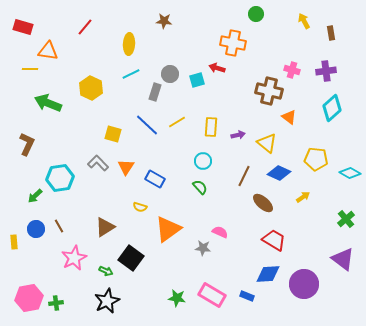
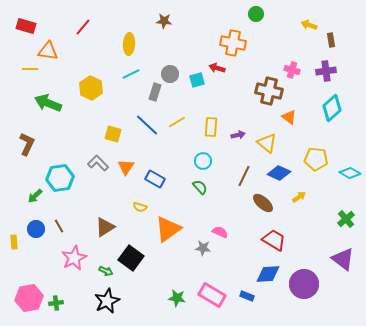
yellow arrow at (304, 21): moved 5 px right, 4 px down; rotated 42 degrees counterclockwise
red rectangle at (23, 27): moved 3 px right, 1 px up
red line at (85, 27): moved 2 px left
brown rectangle at (331, 33): moved 7 px down
yellow arrow at (303, 197): moved 4 px left
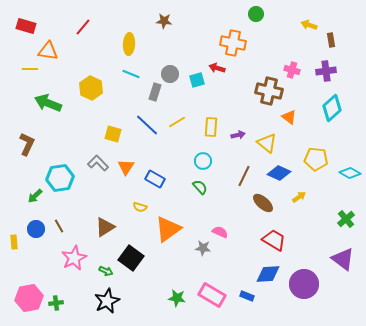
cyan line at (131, 74): rotated 48 degrees clockwise
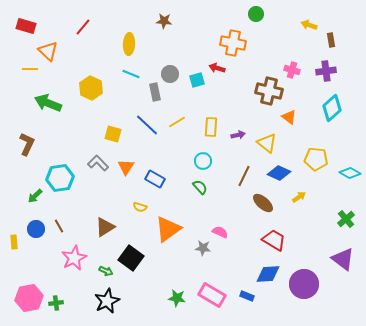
orange triangle at (48, 51): rotated 35 degrees clockwise
gray rectangle at (155, 92): rotated 30 degrees counterclockwise
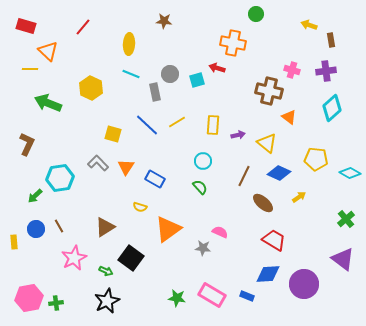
yellow rectangle at (211, 127): moved 2 px right, 2 px up
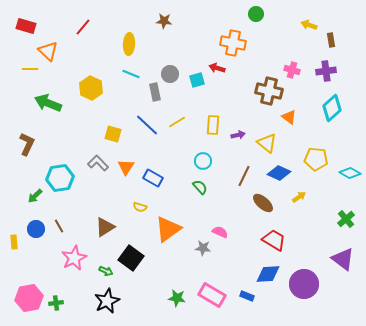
blue rectangle at (155, 179): moved 2 px left, 1 px up
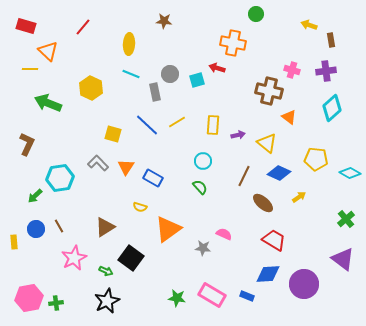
pink semicircle at (220, 232): moved 4 px right, 2 px down
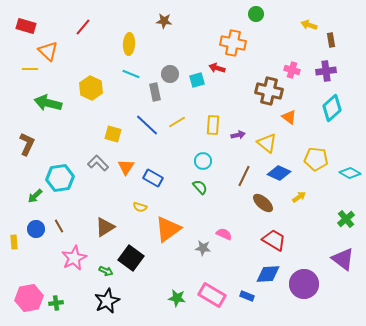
green arrow at (48, 103): rotated 8 degrees counterclockwise
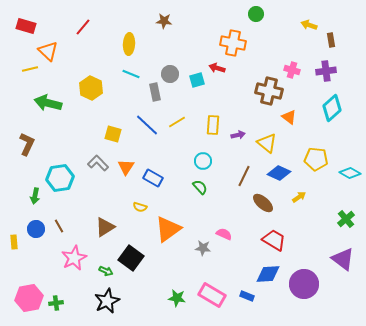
yellow line at (30, 69): rotated 14 degrees counterclockwise
green arrow at (35, 196): rotated 35 degrees counterclockwise
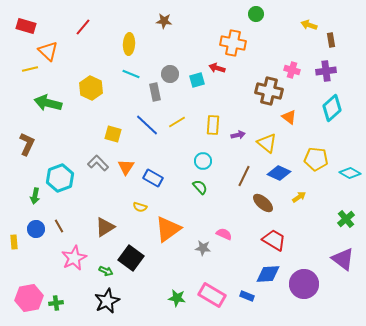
cyan hexagon at (60, 178): rotated 12 degrees counterclockwise
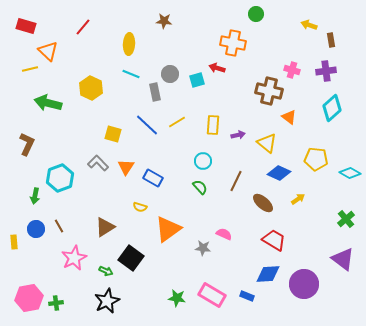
brown line at (244, 176): moved 8 px left, 5 px down
yellow arrow at (299, 197): moved 1 px left, 2 px down
